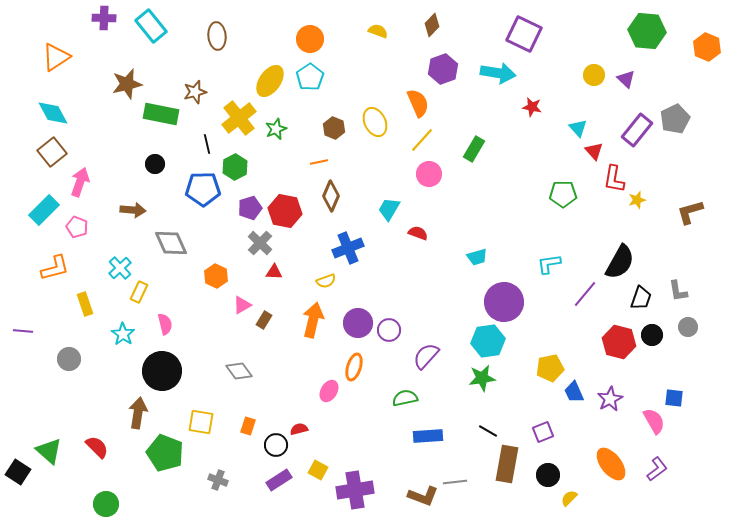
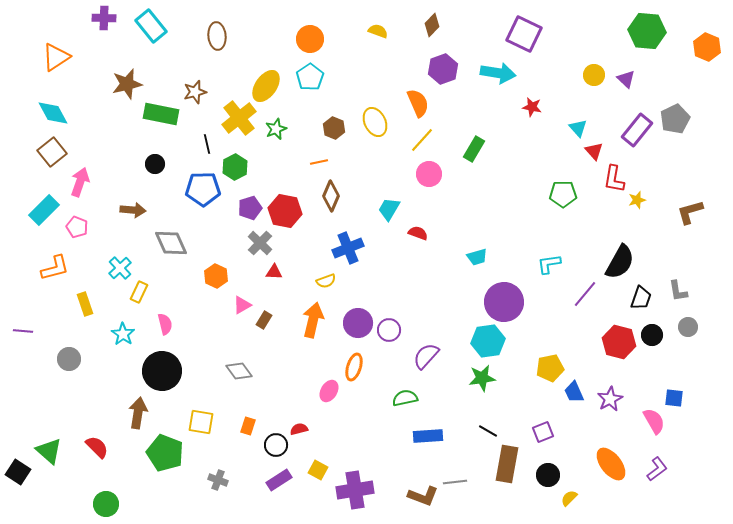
yellow ellipse at (270, 81): moved 4 px left, 5 px down
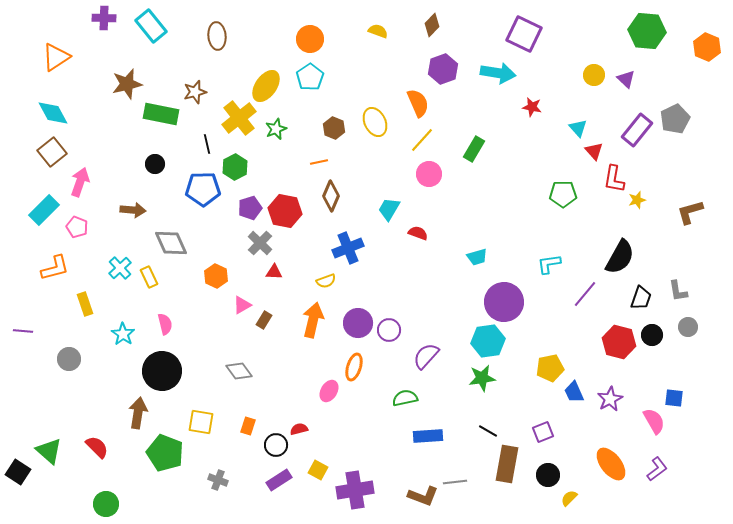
black semicircle at (620, 262): moved 5 px up
yellow rectangle at (139, 292): moved 10 px right, 15 px up; rotated 50 degrees counterclockwise
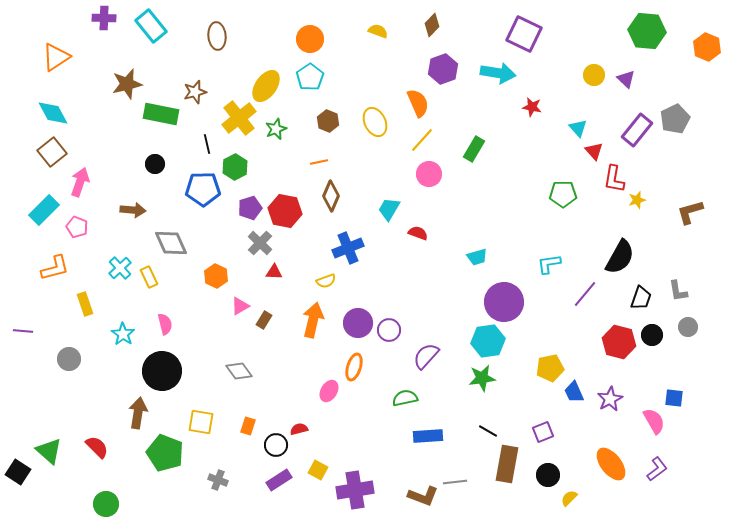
brown hexagon at (334, 128): moved 6 px left, 7 px up
pink triangle at (242, 305): moved 2 px left, 1 px down
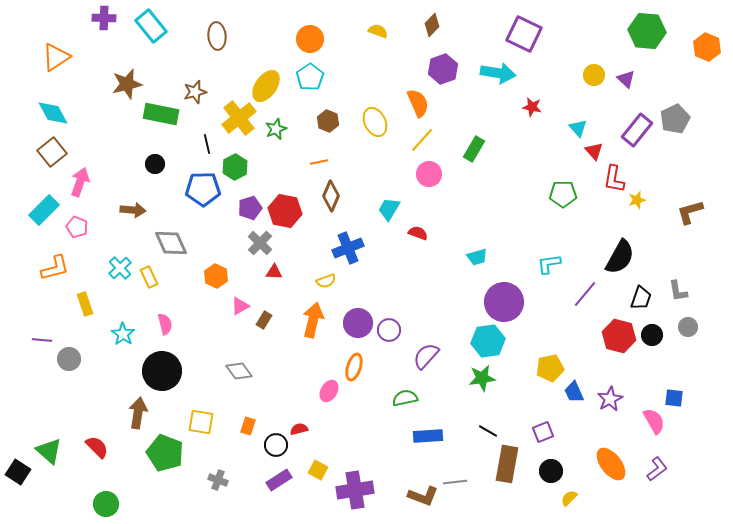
purple line at (23, 331): moved 19 px right, 9 px down
red hexagon at (619, 342): moved 6 px up
black circle at (548, 475): moved 3 px right, 4 px up
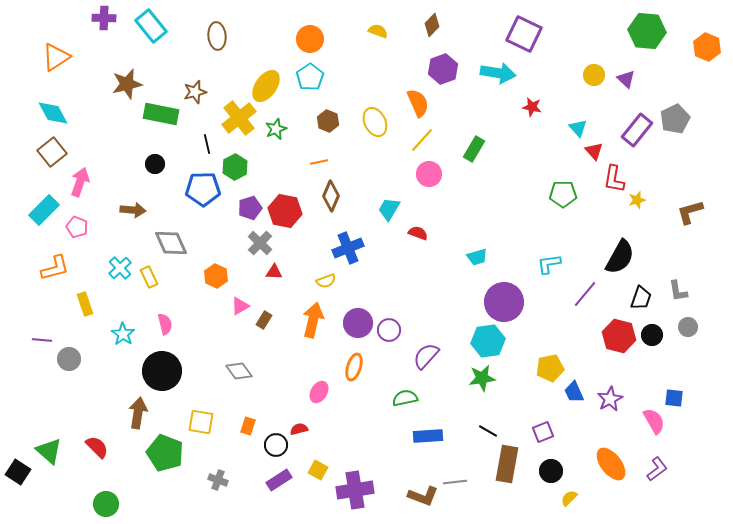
pink ellipse at (329, 391): moved 10 px left, 1 px down
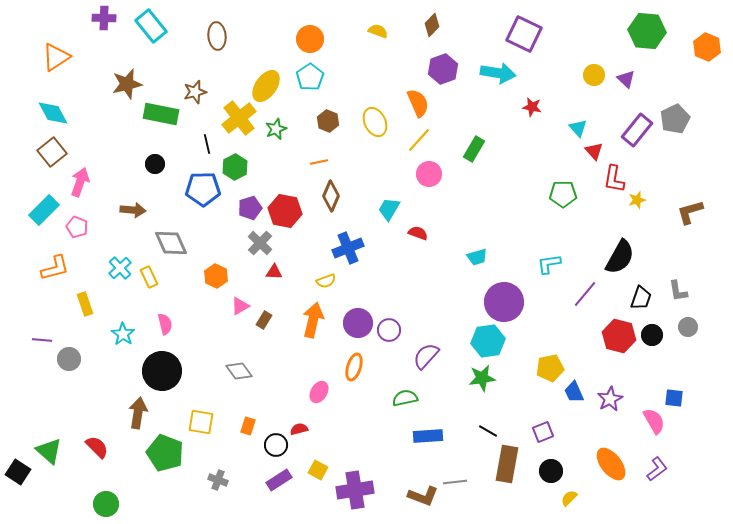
yellow line at (422, 140): moved 3 px left
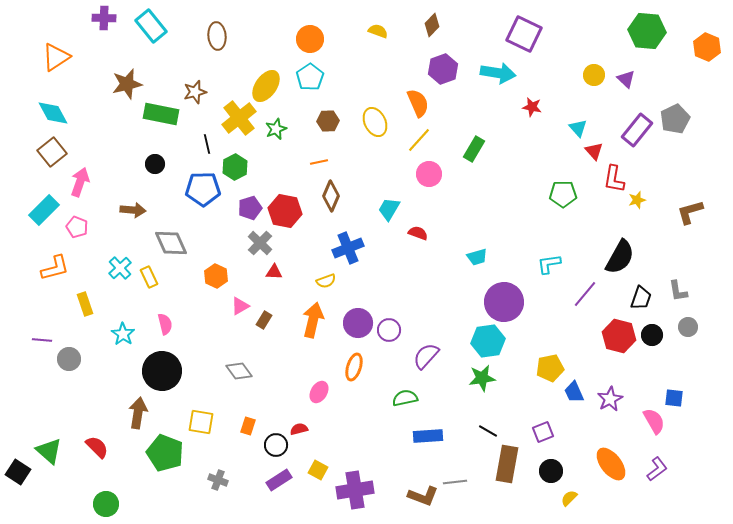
brown hexagon at (328, 121): rotated 25 degrees counterclockwise
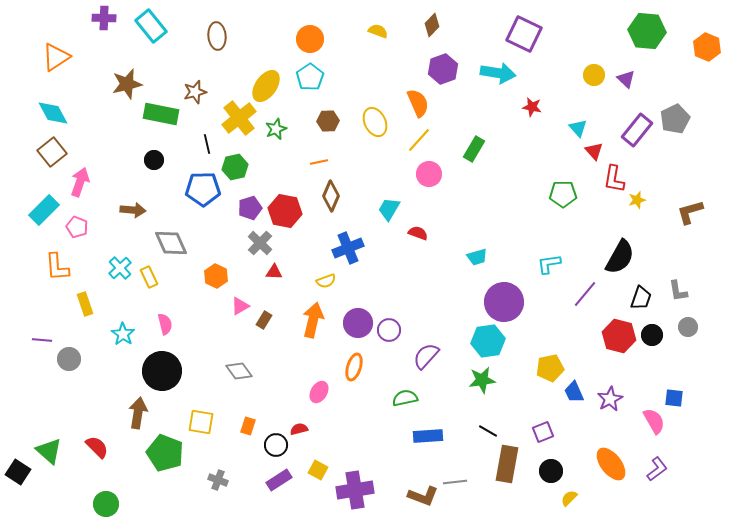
black circle at (155, 164): moved 1 px left, 4 px up
green hexagon at (235, 167): rotated 15 degrees clockwise
orange L-shape at (55, 268): moved 2 px right, 1 px up; rotated 100 degrees clockwise
green star at (482, 378): moved 2 px down
